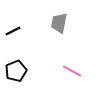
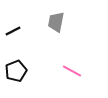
gray trapezoid: moved 3 px left, 1 px up
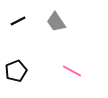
gray trapezoid: rotated 45 degrees counterclockwise
black line: moved 5 px right, 10 px up
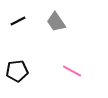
black pentagon: moved 1 px right; rotated 15 degrees clockwise
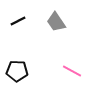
black pentagon: rotated 10 degrees clockwise
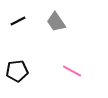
black pentagon: rotated 10 degrees counterclockwise
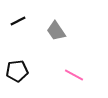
gray trapezoid: moved 9 px down
pink line: moved 2 px right, 4 px down
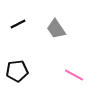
black line: moved 3 px down
gray trapezoid: moved 2 px up
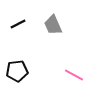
gray trapezoid: moved 3 px left, 4 px up; rotated 10 degrees clockwise
